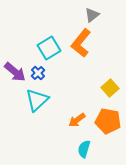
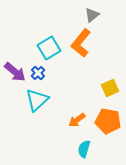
yellow square: rotated 18 degrees clockwise
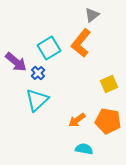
purple arrow: moved 1 px right, 10 px up
yellow square: moved 1 px left, 4 px up
cyan semicircle: rotated 84 degrees clockwise
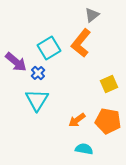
cyan triangle: rotated 15 degrees counterclockwise
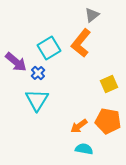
orange arrow: moved 2 px right, 6 px down
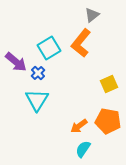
cyan semicircle: moved 1 px left; rotated 66 degrees counterclockwise
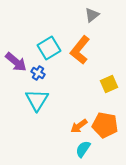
orange L-shape: moved 1 px left, 7 px down
blue cross: rotated 16 degrees counterclockwise
orange pentagon: moved 3 px left, 4 px down
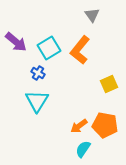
gray triangle: rotated 28 degrees counterclockwise
purple arrow: moved 20 px up
cyan triangle: moved 1 px down
